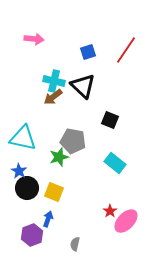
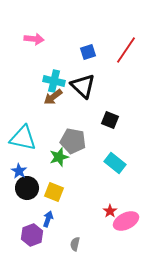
pink ellipse: rotated 20 degrees clockwise
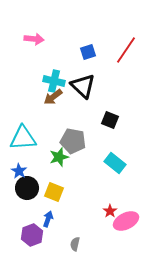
cyan triangle: rotated 16 degrees counterclockwise
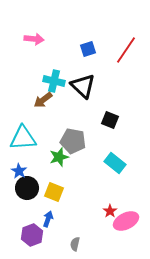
blue square: moved 3 px up
brown arrow: moved 10 px left, 3 px down
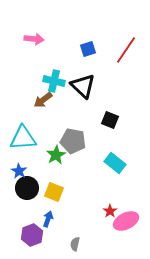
green star: moved 3 px left, 2 px up; rotated 12 degrees counterclockwise
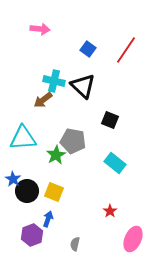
pink arrow: moved 6 px right, 10 px up
blue square: rotated 35 degrees counterclockwise
blue star: moved 6 px left, 8 px down
black circle: moved 3 px down
pink ellipse: moved 7 px right, 18 px down; rotated 40 degrees counterclockwise
